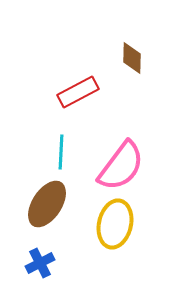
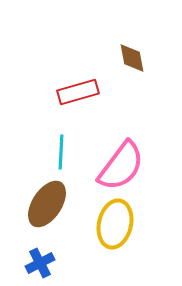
brown diamond: rotated 12 degrees counterclockwise
red rectangle: rotated 12 degrees clockwise
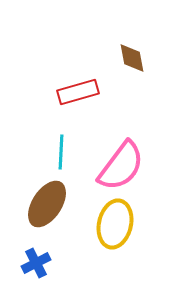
blue cross: moved 4 px left
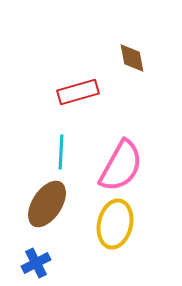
pink semicircle: rotated 8 degrees counterclockwise
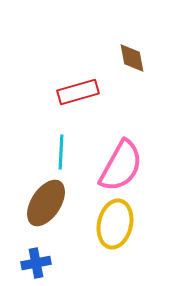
brown ellipse: moved 1 px left, 1 px up
blue cross: rotated 16 degrees clockwise
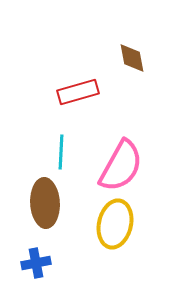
brown ellipse: moved 1 px left; rotated 36 degrees counterclockwise
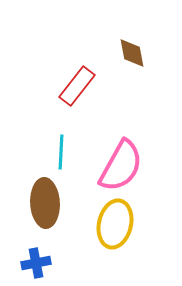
brown diamond: moved 5 px up
red rectangle: moved 1 px left, 6 px up; rotated 36 degrees counterclockwise
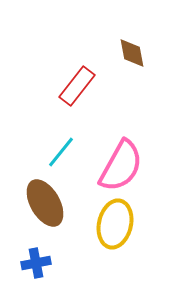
cyan line: rotated 36 degrees clockwise
brown ellipse: rotated 27 degrees counterclockwise
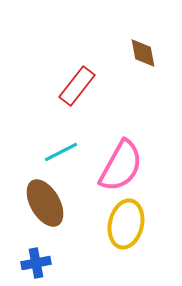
brown diamond: moved 11 px right
cyan line: rotated 24 degrees clockwise
yellow ellipse: moved 11 px right
